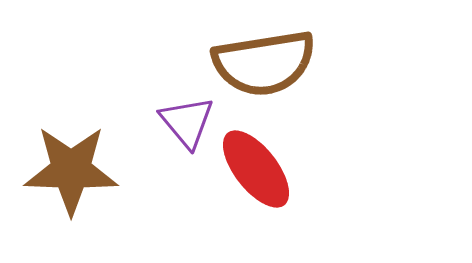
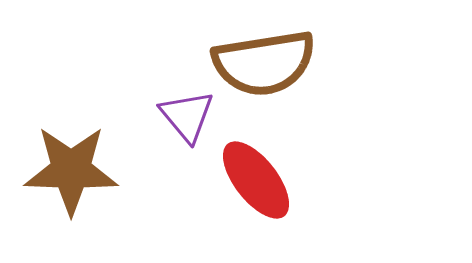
purple triangle: moved 6 px up
red ellipse: moved 11 px down
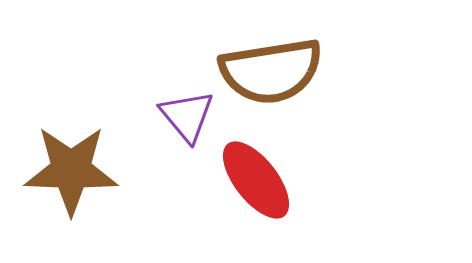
brown semicircle: moved 7 px right, 8 px down
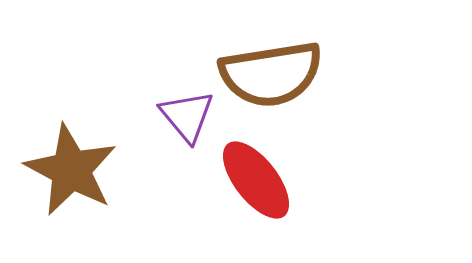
brown semicircle: moved 3 px down
brown star: rotated 26 degrees clockwise
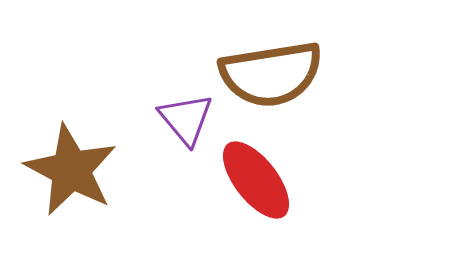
purple triangle: moved 1 px left, 3 px down
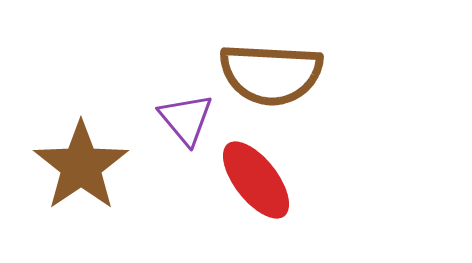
brown semicircle: rotated 12 degrees clockwise
brown star: moved 10 px right, 4 px up; rotated 10 degrees clockwise
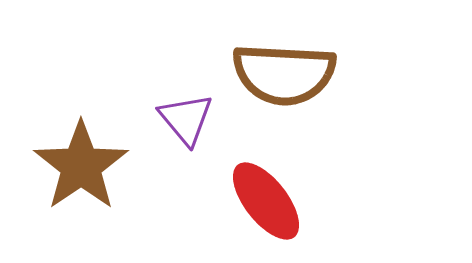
brown semicircle: moved 13 px right
red ellipse: moved 10 px right, 21 px down
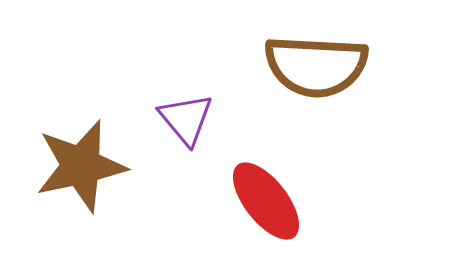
brown semicircle: moved 32 px right, 8 px up
brown star: rotated 22 degrees clockwise
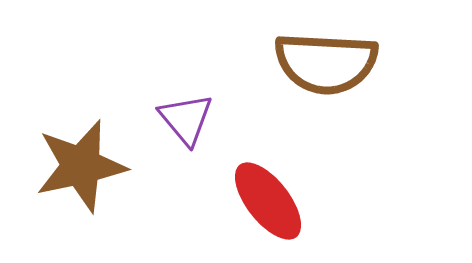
brown semicircle: moved 10 px right, 3 px up
red ellipse: moved 2 px right
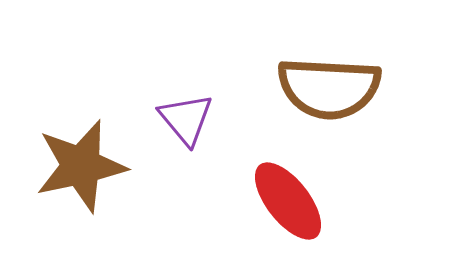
brown semicircle: moved 3 px right, 25 px down
red ellipse: moved 20 px right
